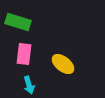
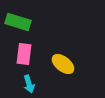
cyan arrow: moved 1 px up
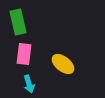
green rectangle: rotated 60 degrees clockwise
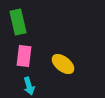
pink rectangle: moved 2 px down
cyan arrow: moved 2 px down
